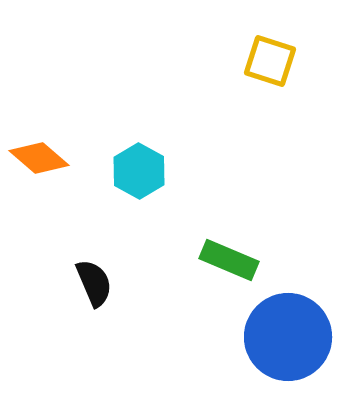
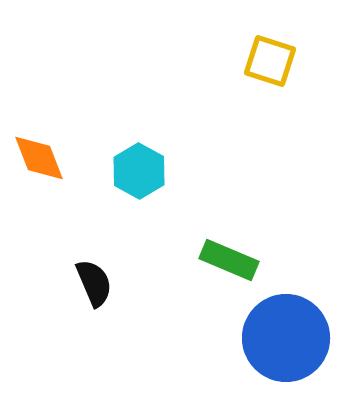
orange diamond: rotated 28 degrees clockwise
blue circle: moved 2 px left, 1 px down
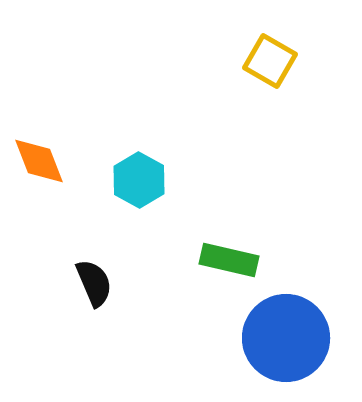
yellow square: rotated 12 degrees clockwise
orange diamond: moved 3 px down
cyan hexagon: moved 9 px down
green rectangle: rotated 10 degrees counterclockwise
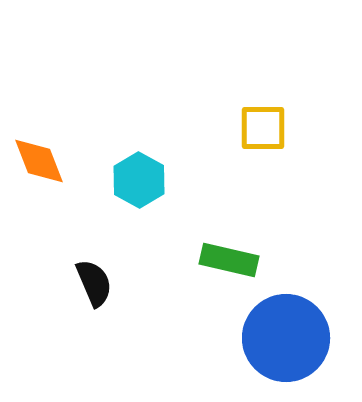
yellow square: moved 7 px left, 67 px down; rotated 30 degrees counterclockwise
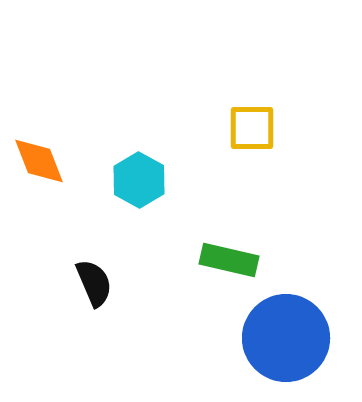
yellow square: moved 11 px left
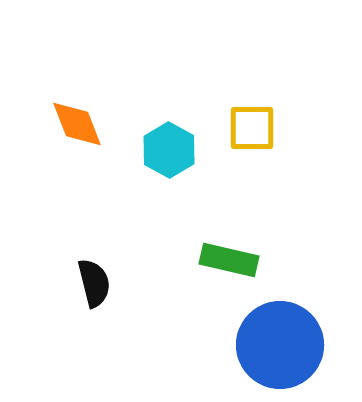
orange diamond: moved 38 px right, 37 px up
cyan hexagon: moved 30 px right, 30 px up
black semicircle: rotated 9 degrees clockwise
blue circle: moved 6 px left, 7 px down
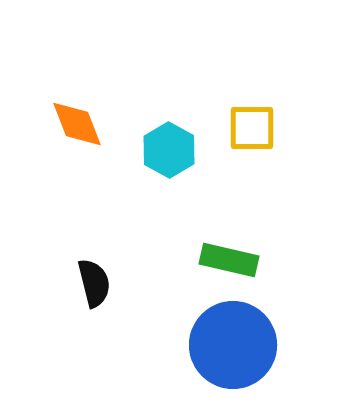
blue circle: moved 47 px left
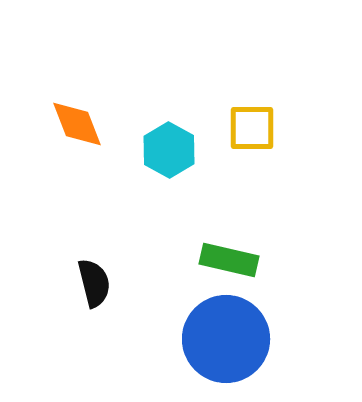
blue circle: moved 7 px left, 6 px up
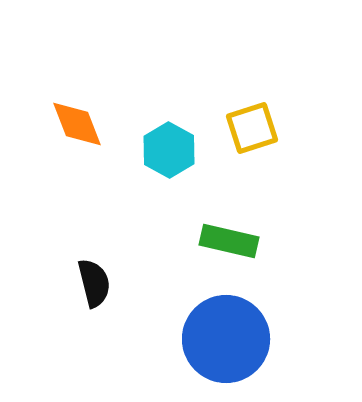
yellow square: rotated 18 degrees counterclockwise
green rectangle: moved 19 px up
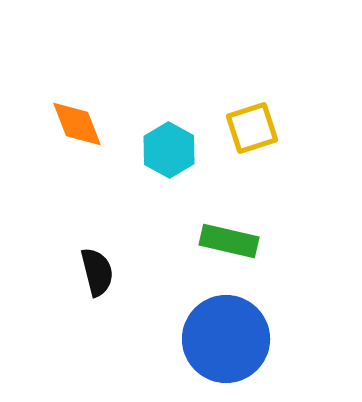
black semicircle: moved 3 px right, 11 px up
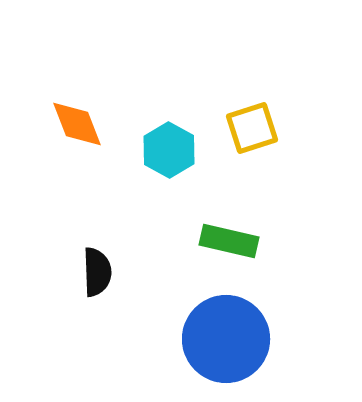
black semicircle: rotated 12 degrees clockwise
